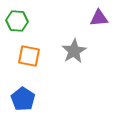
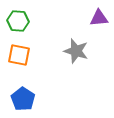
green hexagon: moved 1 px right
gray star: moved 2 px right; rotated 25 degrees counterclockwise
orange square: moved 10 px left, 1 px up
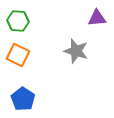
purple triangle: moved 2 px left
orange square: moved 1 px left; rotated 15 degrees clockwise
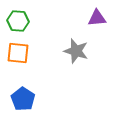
orange square: moved 2 px up; rotated 20 degrees counterclockwise
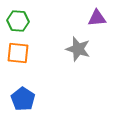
gray star: moved 2 px right, 2 px up
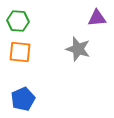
orange square: moved 2 px right, 1 px up
blue pentagon: rotated 15 degrees clockwise
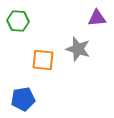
orange square: moved 23 px right, 8 px down
blue pentagon: rotated 15 degrees clockwise
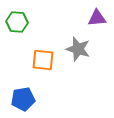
green hexagon: moved 1 px left, 1 px down
